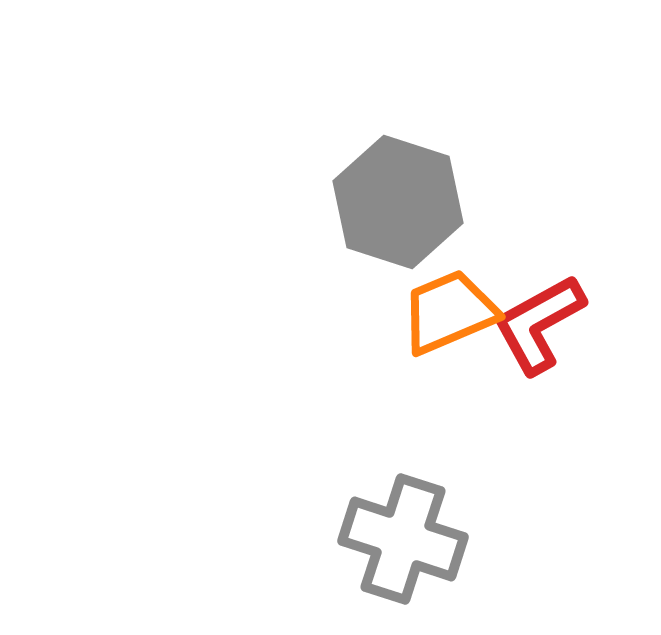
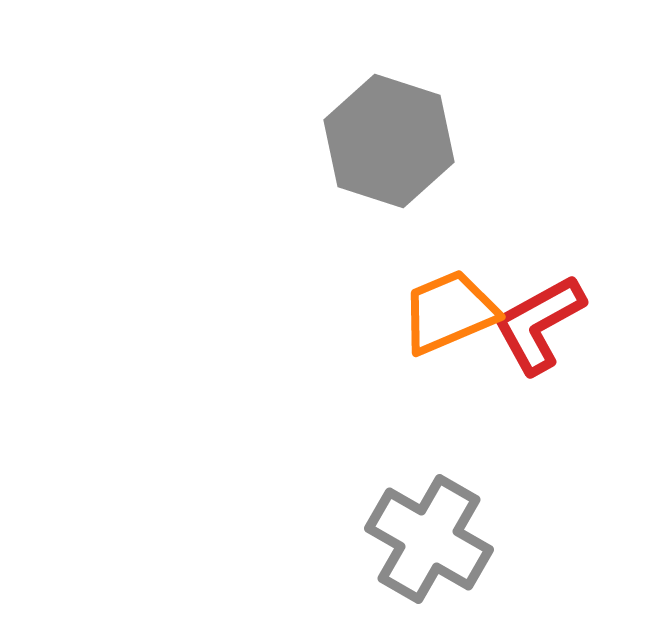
gray hexagon: moved 9 px left, 61 px up
gray cross: moved 26 px right; rotated 12 degrees clockwise
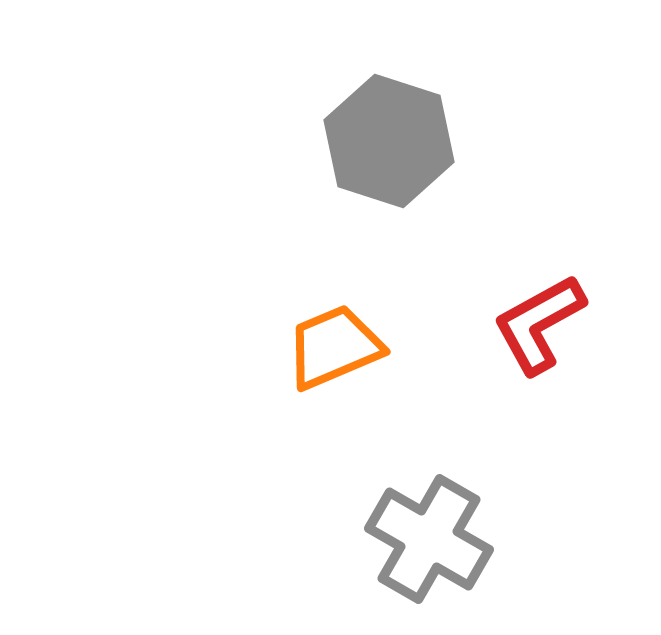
orange trapezoid: moved 115 px left, 35 px down
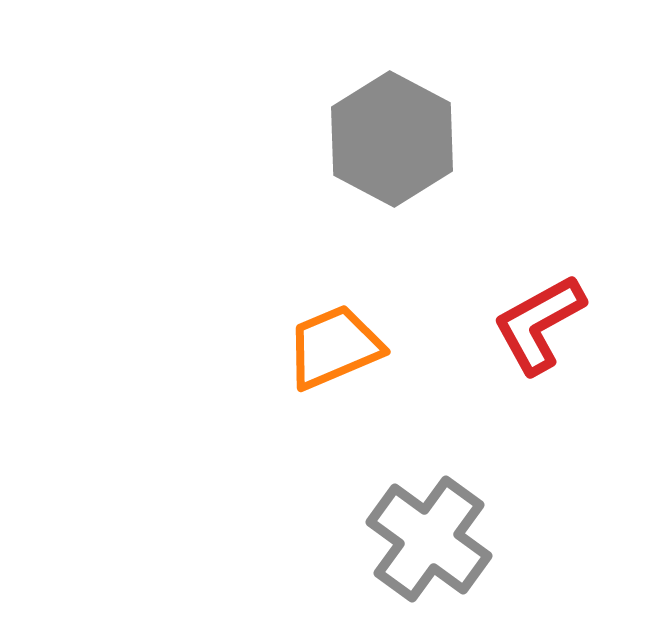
gray hexagon: moved 3 px right, 2 px up; rotated 10 degrees clockwise
gray cross: rotated 6 degrees clockwise
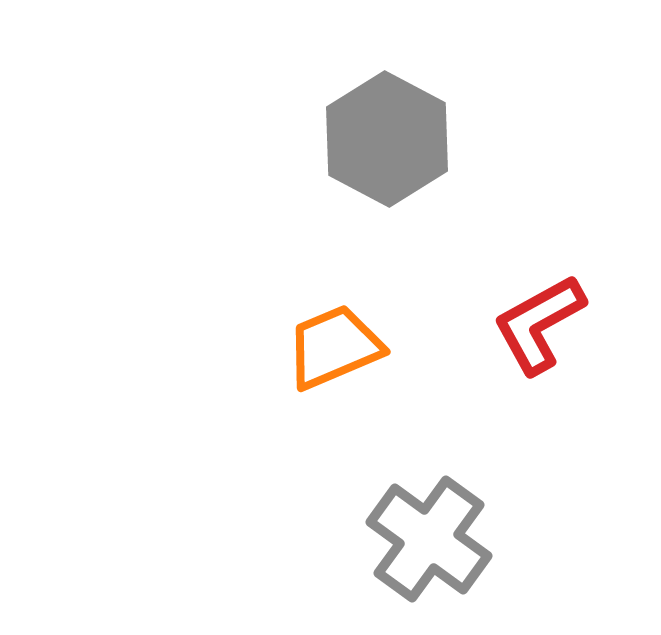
gray hexagon: moved 5 px left
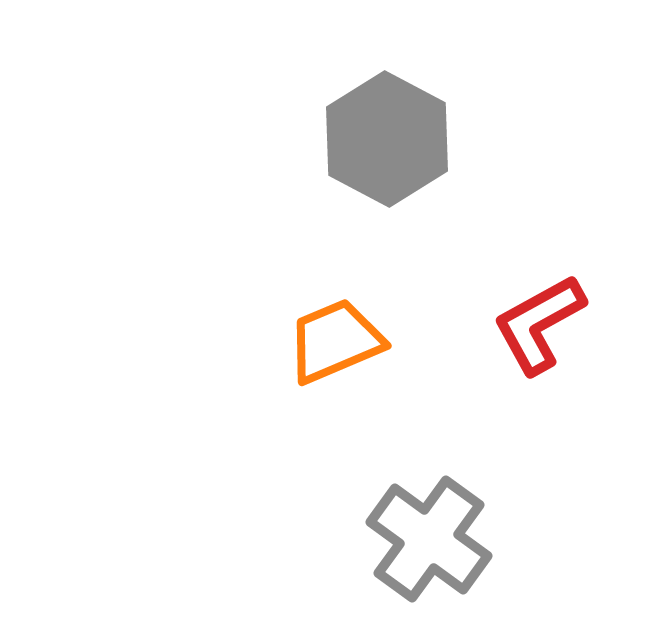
orange trapezoid: moved 1 px right, 6 px up
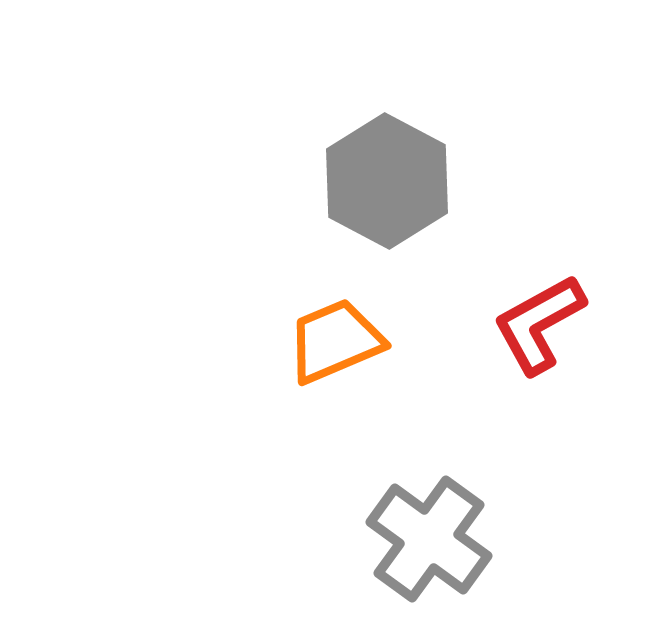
gray hexagon: moved 42 px down
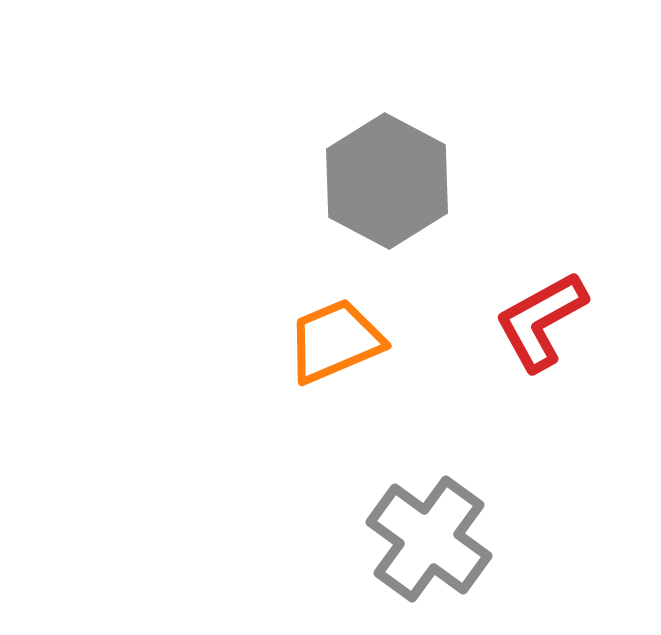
red L-shape: moved 2 px right, 3 px up
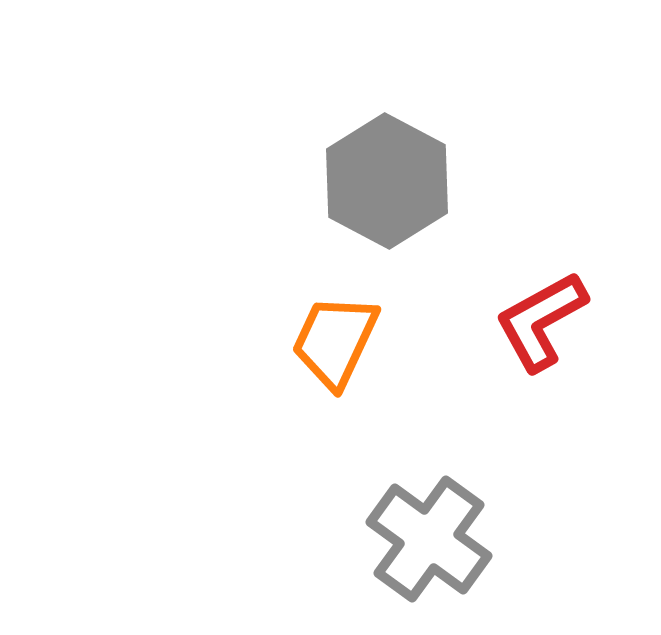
orange trapezoid: rotated 42 degrees counterclockwise
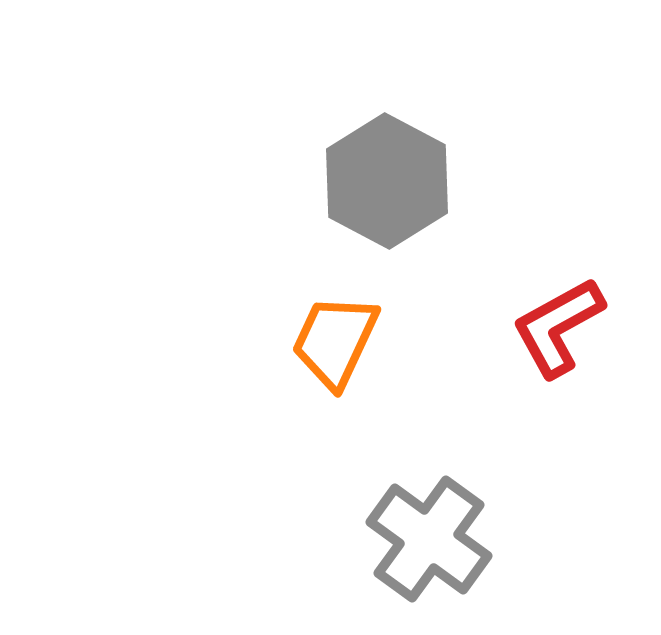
red L-shape: moved 17 px right, 6 px down
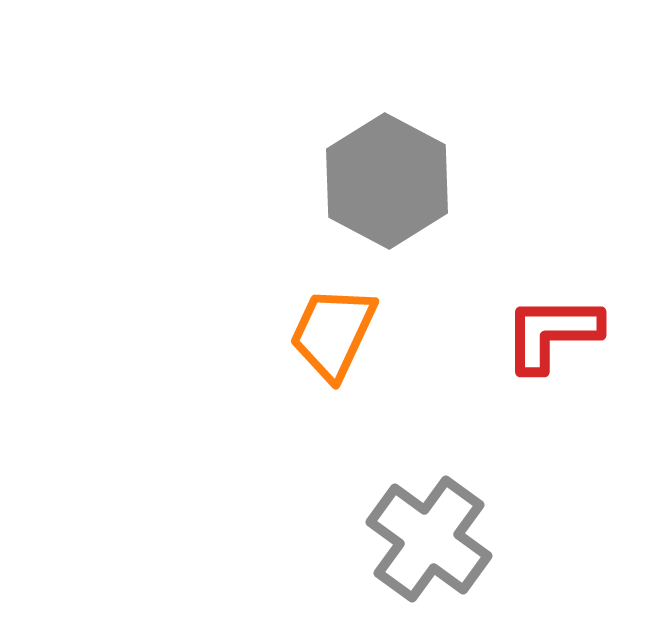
red L-shape: moved 6 px left, 6 px down; rotated 29 degrees clockwise
orange trapezoid: moved 2 px left, 8 px up
